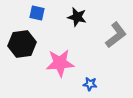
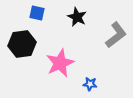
black star: rotated 12 degrees clockwise
pink star: rotated 20 degrees counterclockwise
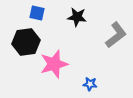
black star: rotated 18 degrees counterclockwise
black hexagon: moved 4 px right, 2 px up
pink star: moved 6 px left, 1 px down; rotated 8 degrees clockwise
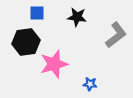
blue square: rotated 14 degrees counterclockwise
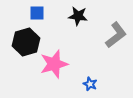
black star: moved 1 px right, 1 px up
black hexagon: rotated 8 degrees counterclockwise
blue star: rotated 16 degrees clockwise
